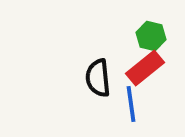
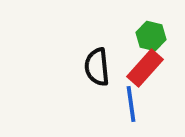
red rectangle: rotated 9 degrees counterclockwise
black semicircle: moved 1 px left, 11 px up
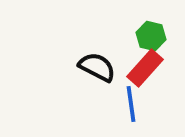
black semicircle: rotated 123 degrees clockwise
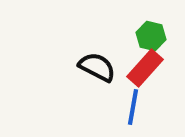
blue line: moved 2 px right, 3 px down; rotated 18 degrees clockwise
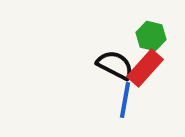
black semicircle: moved 18 px right, 2 px up
blue line: moved 8 px left, 7 px up
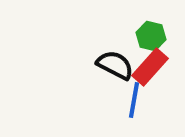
red rectangle: moved 5 px right, 1 px up
blue line: moved 9 px right
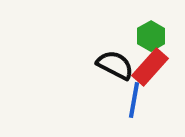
green hexagon: rotated 16 degrees clockwise
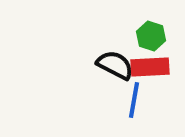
green hexagon: rotated 12 degrees counterclockwise
red rectangle: rotated 45 degrees clockwise
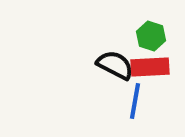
blue line: moved 1 px right, 1 px down
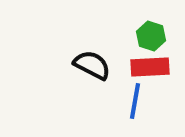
black semicircle: moved 23 px left
